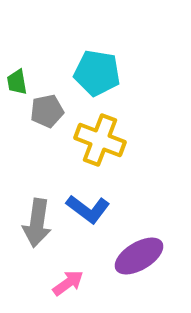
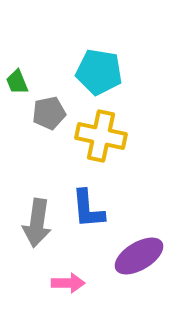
cyan pentagon: moved 2 px right, 1 px up
green trapezoid: rotated 12 degrees counterclockwise
gray pentagon: moved 2 px right, 2 px down
yellow cross: moved 1 px right, 4 px up; rotated 9 degrees counterclockwise
blue L-shape: rotated 48 degrees clockwise
pink arrow: rotated 36 degrees clockwise
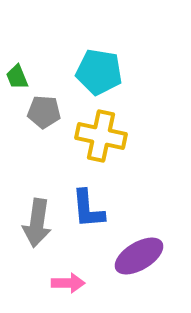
green trapezoid: moved 5 px up
gray pentagon: moved 5 px left, 1 px up; rotated 16 degrees clockwise
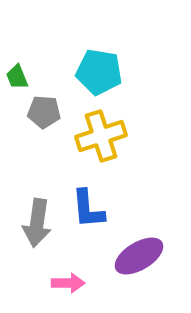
yellow cross: rotated 30 degrees counterclockwise
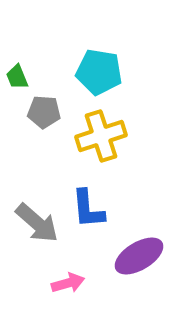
gray arrow: rotated 57 degrees counterclockwise
pink arrow: rotated 16 degrees counterclockwise
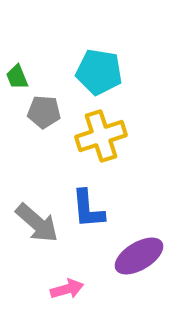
pink arrow: moved 1 px left, 6 px down
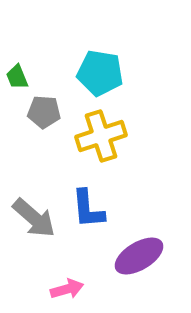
cyan pentagon: moved 1 px right, 1 px down
gray arrow: moved 3 px left, 5 px up
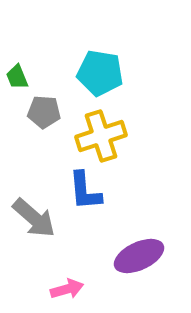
blue L-shape: moved 3 px left, 18 px up
purple ellipse: rotated 6 degrees clockwise
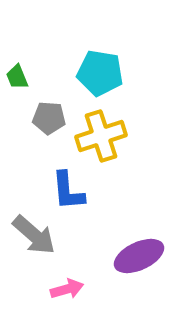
gray pentagon: moved 5 px right, 6 px down
blue L-shape: moved 17 px left
gray arrow: moved 17 px down
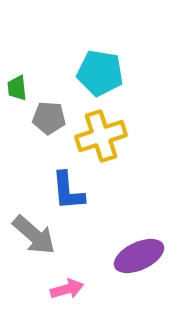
green trapezoid: moved 11 px down; rotated 16 degrees clockwise
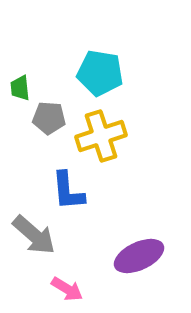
green trapezoid: moved 3 px right
pink arrow: rotated 48 degrees clockwise
